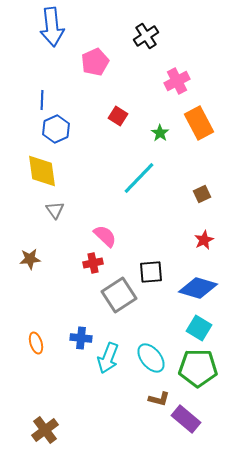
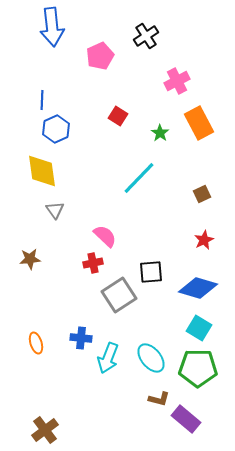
pink pentagon: moved 5 px right, 6 px up
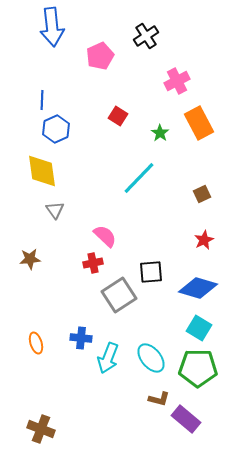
brown cross: moved 4 px left, 1 px up; rotated 32 degrees counterclockwise
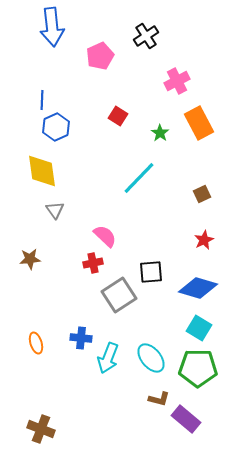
blue hexagon: moved 2 px up
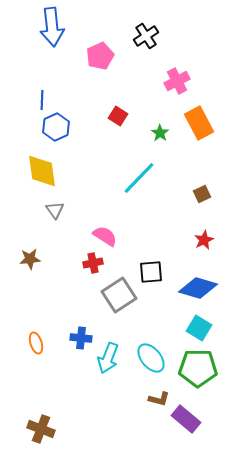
pink semicircle: rotated 10 degrees counterclockwise
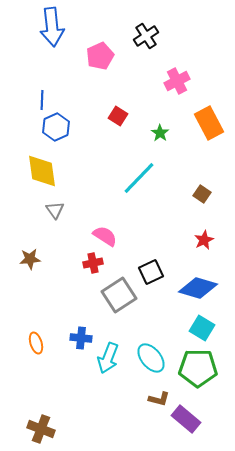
orange rectangle: moved 10 px right
brown square: rotated 30 degrees counterclockwise
black square: rotated 20 degrees counterclockwise
cyan square: moved 3 px right
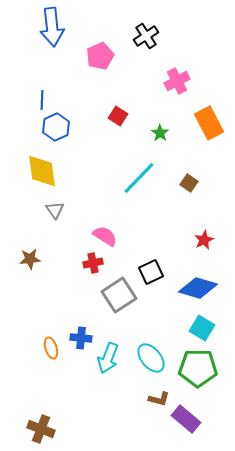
brown square: moved 13 px left, 11 px up
orange ellipse: moved 15 px right, 5 px down
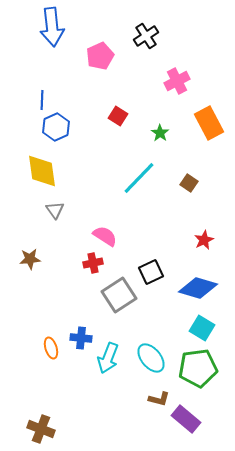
green pentagon: rotated 9 degrees counterclockwise
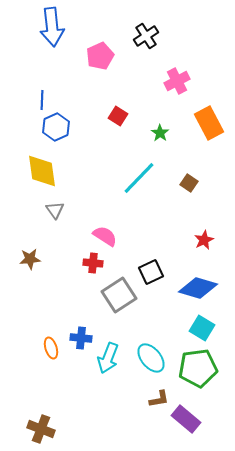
red cross: rotated 18 degrees clockwise
brown L-shape: rotated 25 degrees counterclockwise
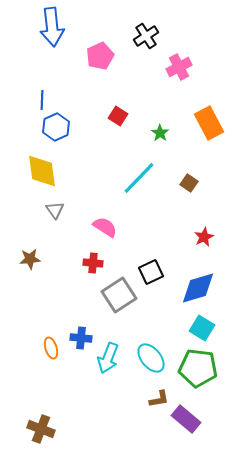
pink cross: moved 2 px right, 14 px up
pink semicircle: moved 9 px up
red star: moved 3 px up
blue diamond: rotated 33 degrees counterclockwise
green pentagon: rotated 15 degrees clockwise
